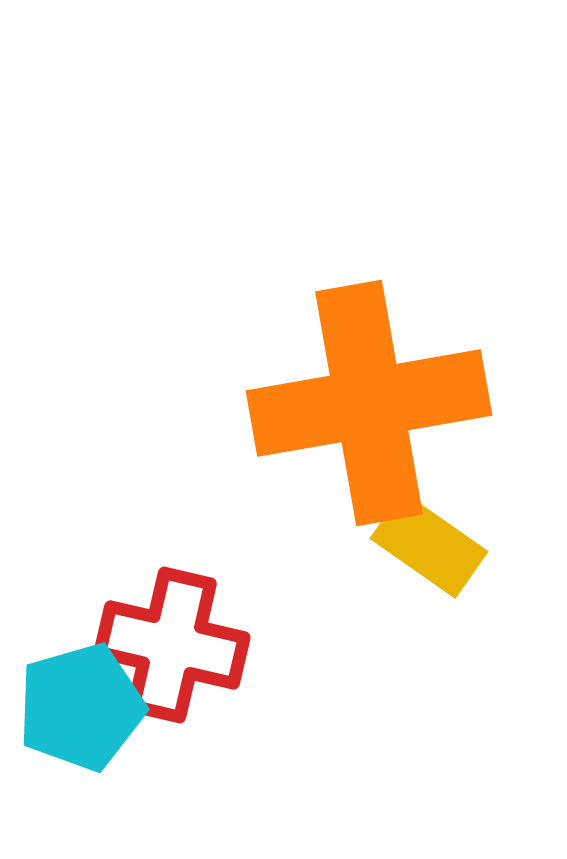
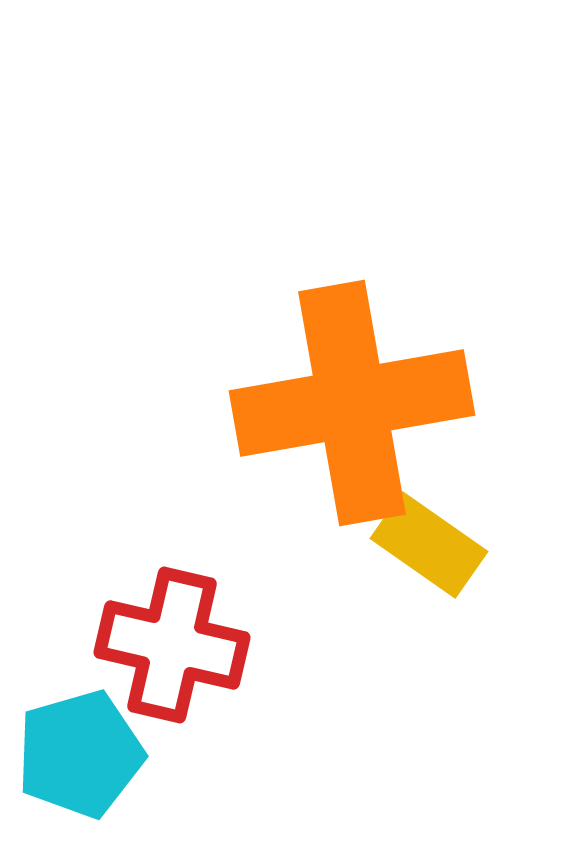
orange cross: moved 17 px left
cyan pentagon: moved 1 px left, 47 px down
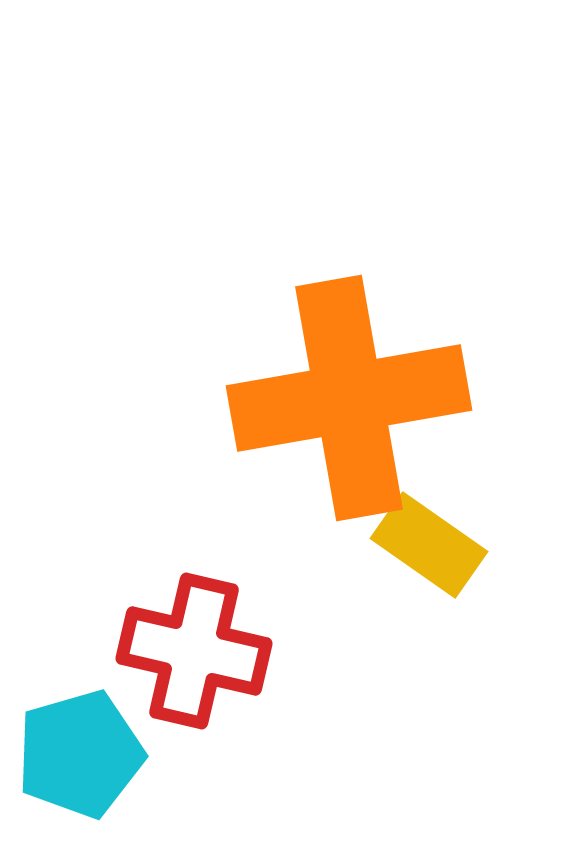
orange cross: moved 3 px left, 5 px up
red cross: moved 22 px right, 6 px down
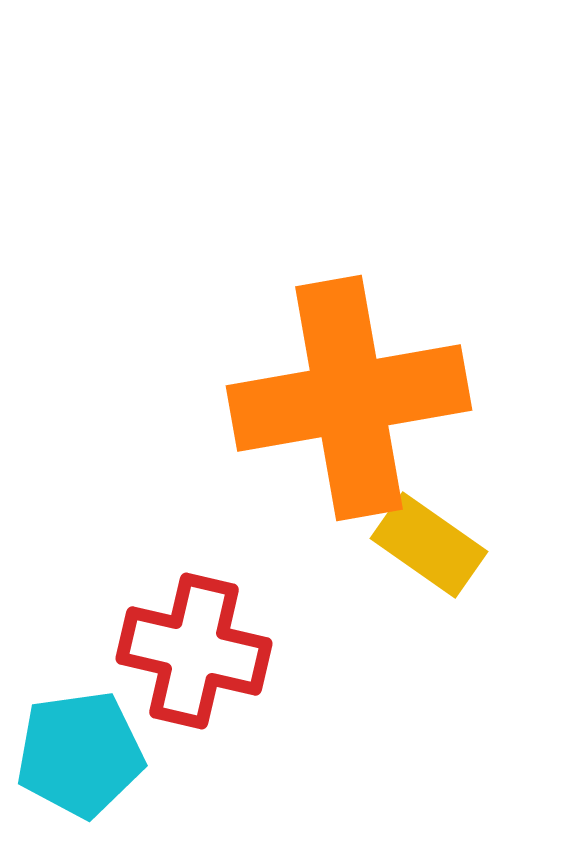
cyan pentagon: rotated 8 degrees clockwise
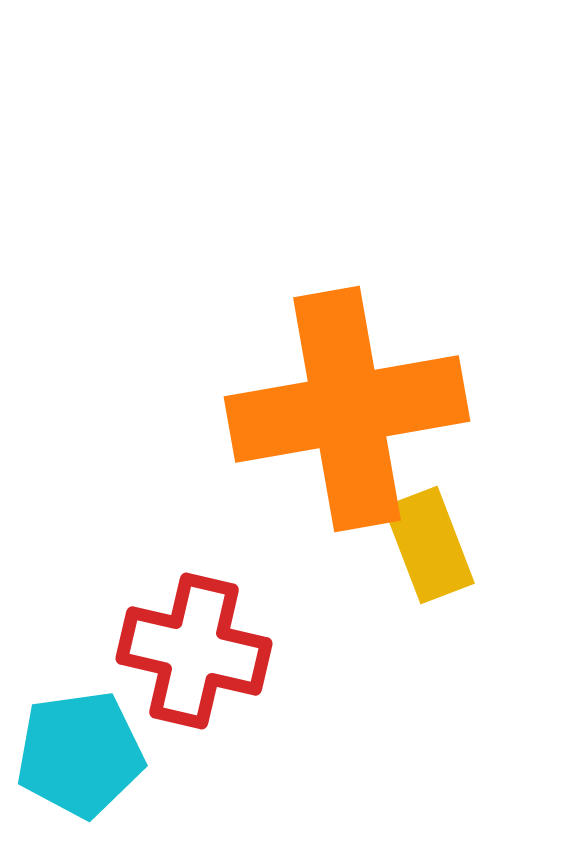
orange cross: moved 2 px left, 11 px down
yellow rectangle: rotated 34 degrees clockwise
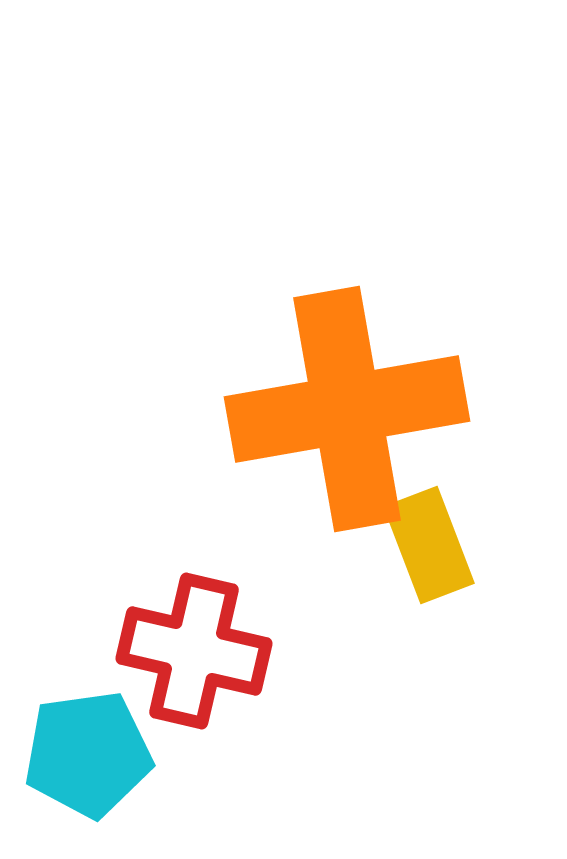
cyan pentagon: moved 8 px right
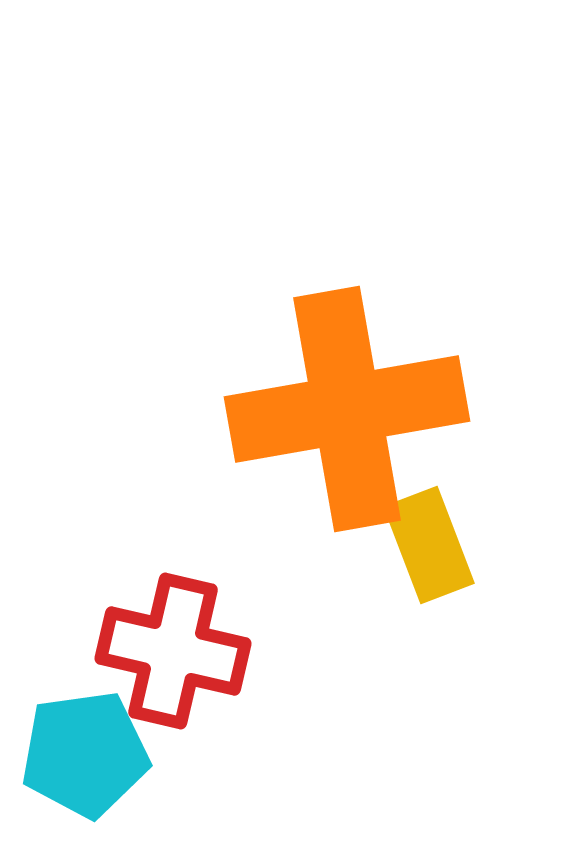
red cross: moved 21 px left
cyan pentagon: moved 3 px left
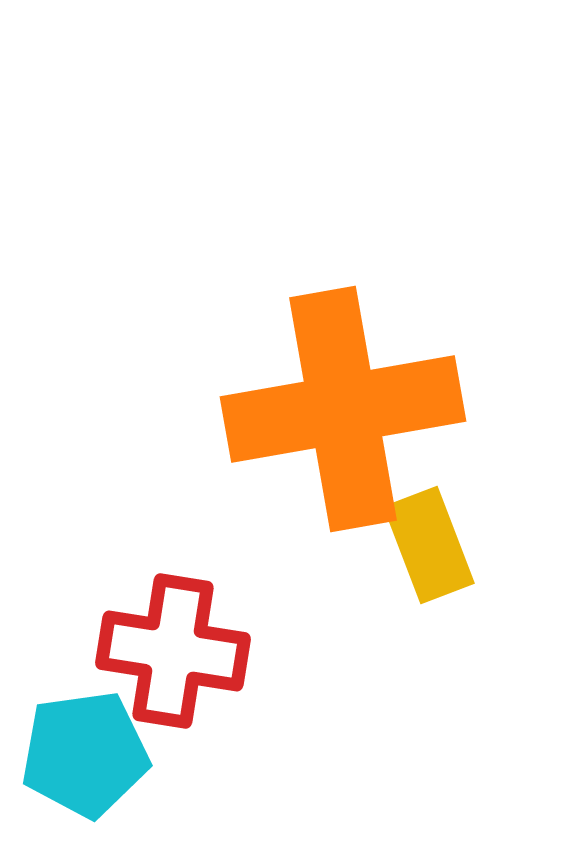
orange cross: moved 4 px left
red cross: rotated 4 degrees counterclockwise
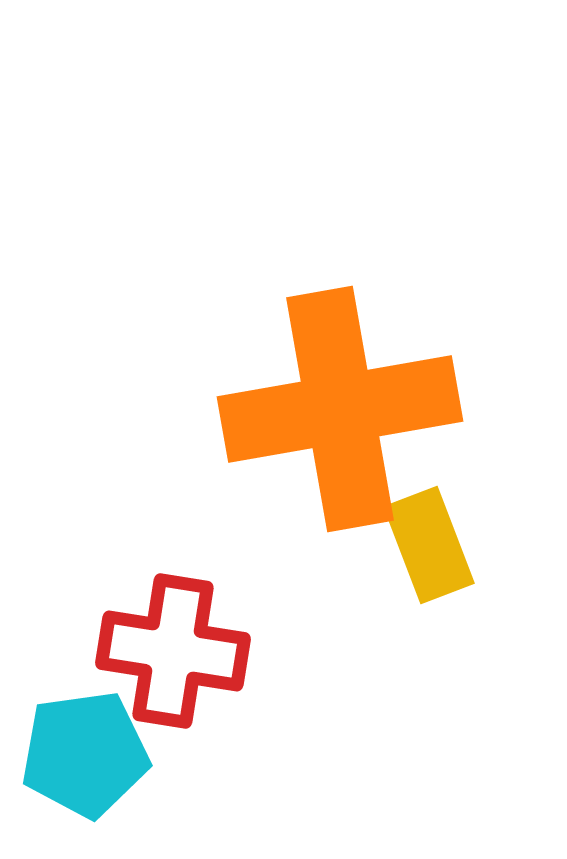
orange cross: moved 3 px left
